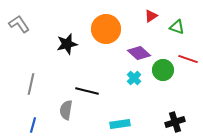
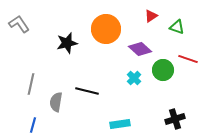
black star: moved 1 px up
purple diamond: moved 1 px right, 4 px up
gray semicircle: moved 10 px left, 8 px up
black cross: moved 3 px up
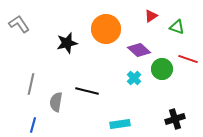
purple diamond: moved 1 px left, 1 px down
green circle: moved 1 px left, 1 px up
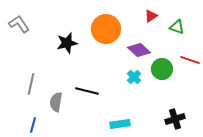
red line: moved 2 px right, 1 px down
cyan cross: moved 1 px up
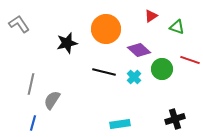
black line: moved 17 px right, 19 px up
gray semicircle: moved 4 px left, 2 px up; rotated 24 degrees clockwise
blue line: moved 2 px up
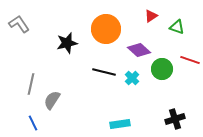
cyan cross: moved 2 px left, 1 px down
blue line: rotated 42 degrees counterclockwise
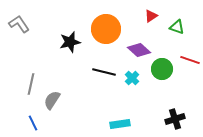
black star: moved 3 px right, 1 px up
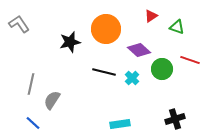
blue line: rotated 21 degrees counterclockwise
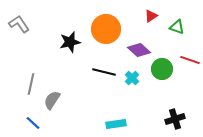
cyan rectangle: moved 4 px left
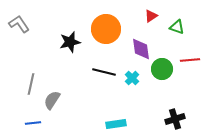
purple diamond: moved 2 px right, 1 px up; rotated 40 degrees clockwise
red line: rotated 24 degrees counterclockwise
blue line: rotated 49 degrees counterclockwise
